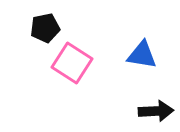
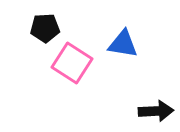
black pentagon: rotated 8 degrees clockwise
blue triangle: moved 19 px left, 11 px up
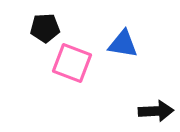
pink square: rotated 12 degrees counterclockwise
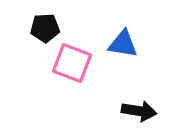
black arrow: moved 17 px left; rotated 12 degrees clockwise
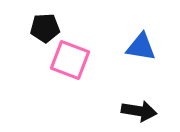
blue triangle: moved 18 px right, 3 px down
pink square: moved 2 px left, 3 px up
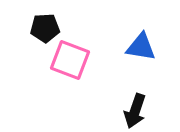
black arrow: moved 4 px left; rotated 100 degrees clockwise
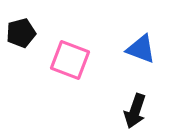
black pentagon: moved 24 px left, 5 px down; rotated 12 degrees counterclockwise
blue triangle: moved 2 px down; rotated 12 degrees clockwise
